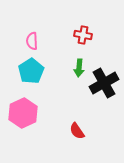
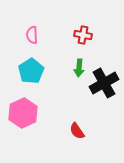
pink semicircle: moved 6 px up
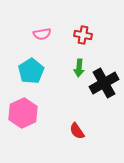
pink semicircle: moved 10 px right, 1 px up; rotated 96 degrees counterclockwise
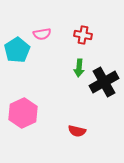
cyan pentagon: moved 14 px left, 21 px up
black cross: moved 1 px up
red semicircle: rotated 42 degrees counterclockwise
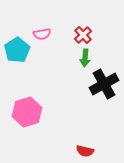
red cross: rotated 36 degrees clockwise
green arrow: moved 6 px right, 10 px up
black cross: moved 2 px down
pink hexagon: moved 4 px right, 1 px up; rotated 8 degrees clockwise
red semicircle: moved 8 px right, 20 px down
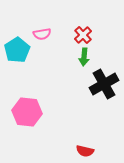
green arrow: moved 1 px left, 1 px up
pink hexagon: rotated 24 degrees clockwise
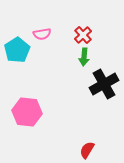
red semicircle: moved 2 px right, 1 px up; rotated 108 degrees clockwise
